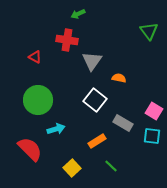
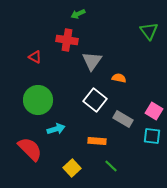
gray rectangle: moved 4 px up
orange rectangle: rotated 36 degrees clockwise
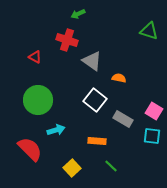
green triangle: rotated 36 degrees counterclockwise
red cross: rotated 10 degrees clockwise
gray triangle: rotated 30 degrees counterclockwise
cyan arrow: moved 1 px down
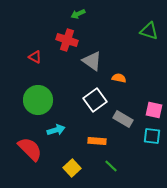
white square: rotated 15 degrees clockwise
pink square: moved 1 px up; rotated 18 degrees counterclockwise
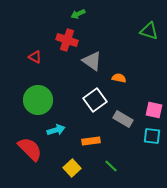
orange rectangle: moved 6 px left; rotated 12 degrees counterclockwise
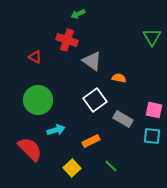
green triangle: moved 3 px right, 6 px down; rotated 42 degrees clockwise
orange rectangle: rotated 18 degrees counterclockwise
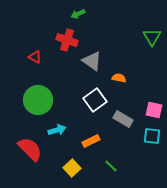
cyan arrow: moved 1 px right
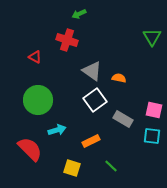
green arrow: moved 1 px right
gray triangle: moved 10 px down
yellow square: rotated 30 degrees counterclockwise
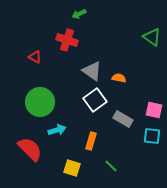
green triangle: rotated 24 degrees counterclockwise
green circle: moved 2 px right, 2 px down
orange rectangle: rotated 48 degrees counterclockwise
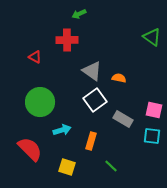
red cross: rotated 20 degrees counterclockwise
cyan arrow: moved 5 px right
yellow square: moved 5 px left, 1 px up
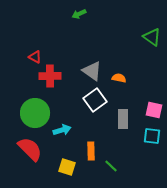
red cross: moved 17 px left, 36 px down
green circle: moved 5 px left, 11 px down
gray rectangle: rotated 60 degrees clockwise
orange rectangle: moved 10 px down; rotated 18 degrees counterclockwise
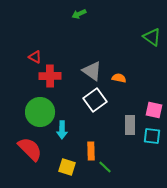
green circle: moved 5 px right, 1 px up
gray rectangle: moved 7 px right, 6 px down
cyan arrow: rotated 108 degrees clockwise
green line: moved 6 px left, 1 px down
